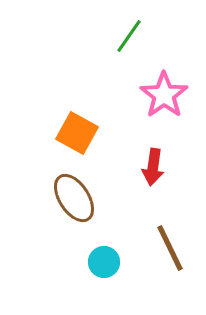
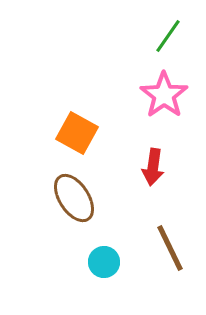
green line: moved 39 px right
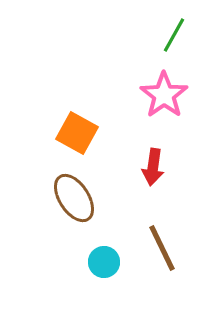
green line: moved 6 px right, 1 px up; rotated 6 degrees counterclockwise
brown line: moved 8 px left
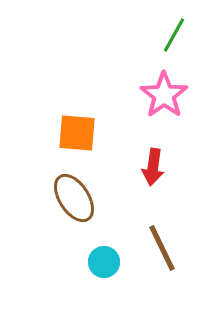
orange square: rotated 24 degrees counterclockwise
